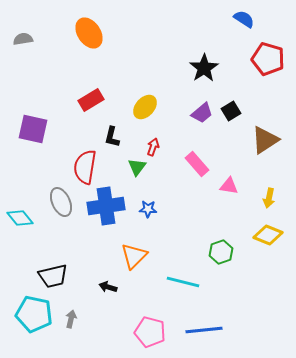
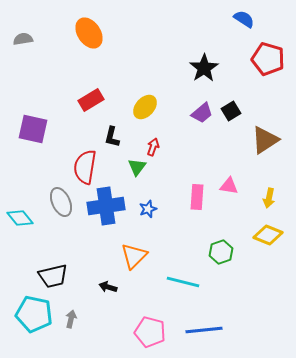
pink rectangle: moved 33 px down; rotated 45 degrees clockwise
blue star: rotated 24 degrees counterclockwise
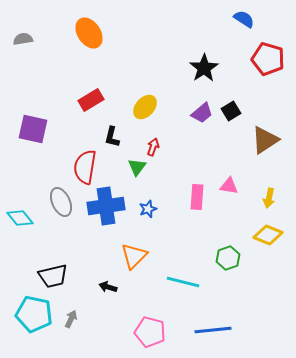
green hexagon: moved 7 px right, 6 px down
gray arrow: rotated 12 degrees clockwise
blue line: moved 9 px right
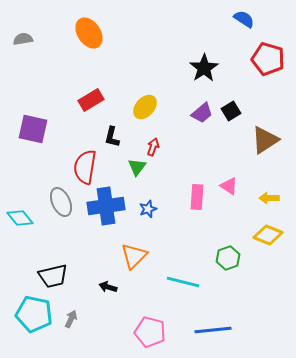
pink triangle: rotated 24 degrees clockwise
yellow arrow: rotated 78 degrees clockwise
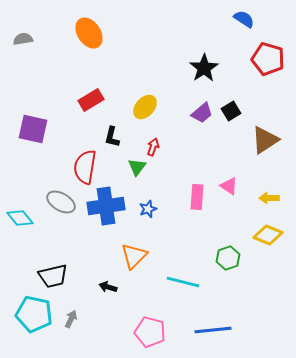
gray ellipse: rotated 36 degrees counterclockwise
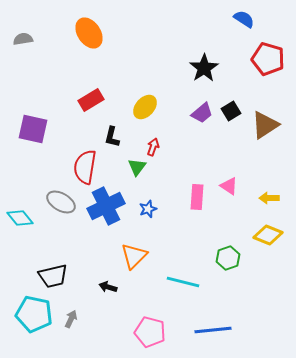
brown triangle: moved 15 px up
blue cross: rotated 18 degrees counterclockwise
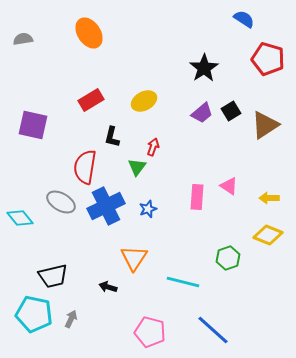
yellow ellipse: moved 1 px left, 6 px up; rotated 20 degrees clockwise
purple square: moved 4 px up
orange triangle: moved 2 px down; rotated 12 degrees counterclockwise
blue line: rotated 48 degrees clockwise
